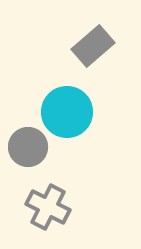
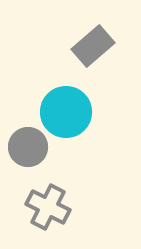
cyan circle: moved 1 px left
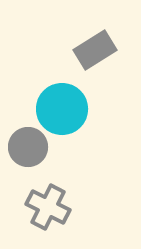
gray rectangle: moved 2 px right, 4 px down; rotated 9 degrees clockwise
cyan circle: moved 4 px left, 3 px up
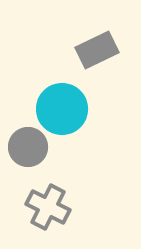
gray rectangle: moved 2 px right; rotated 6 degrees clockwise
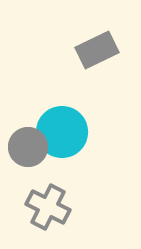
cyan circle: moved 23 px down
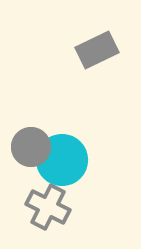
cyan circle: moved 28 px down
gray circle: moved 3 px right
